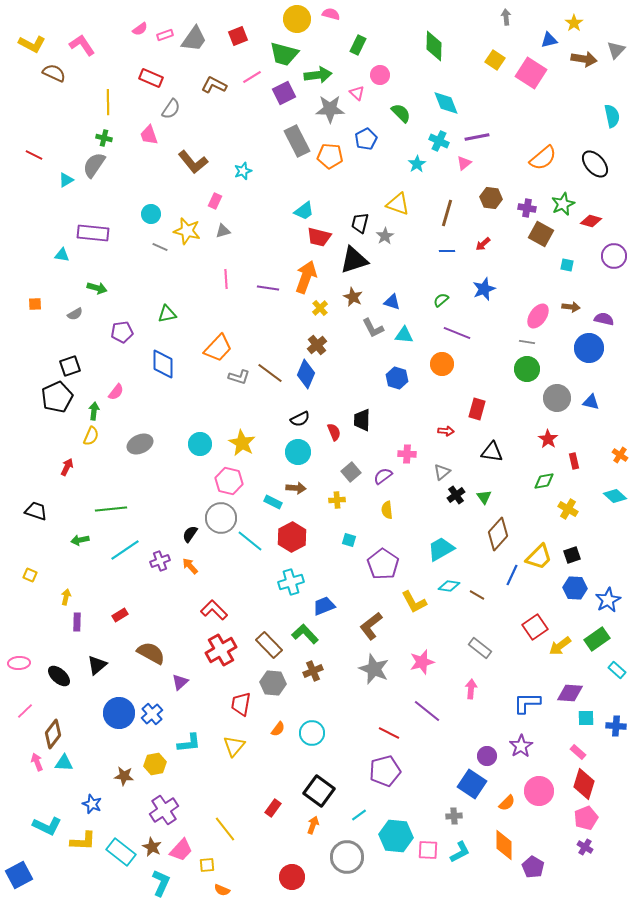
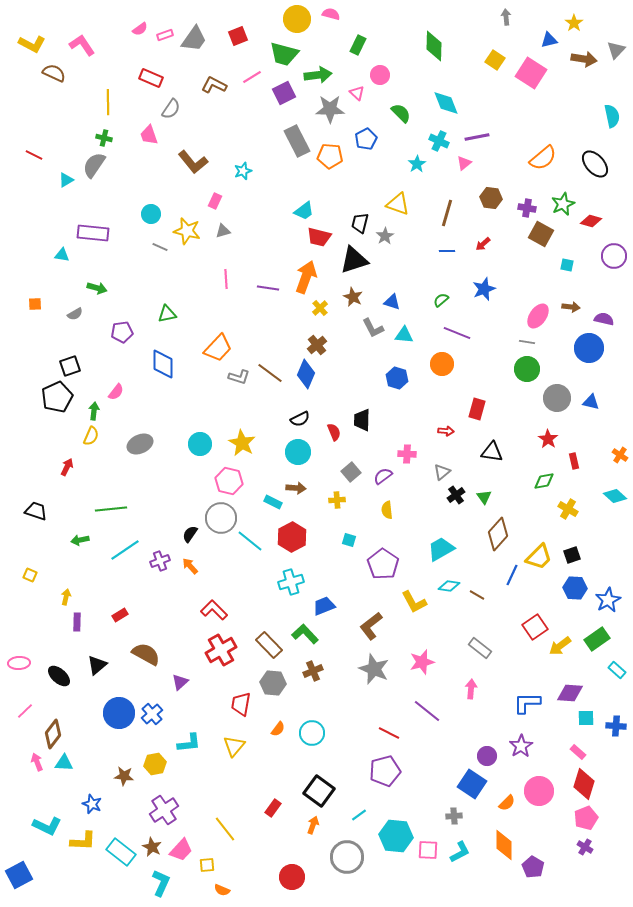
brown semicircle at (151, 653): moved 5 px left, 1 px down
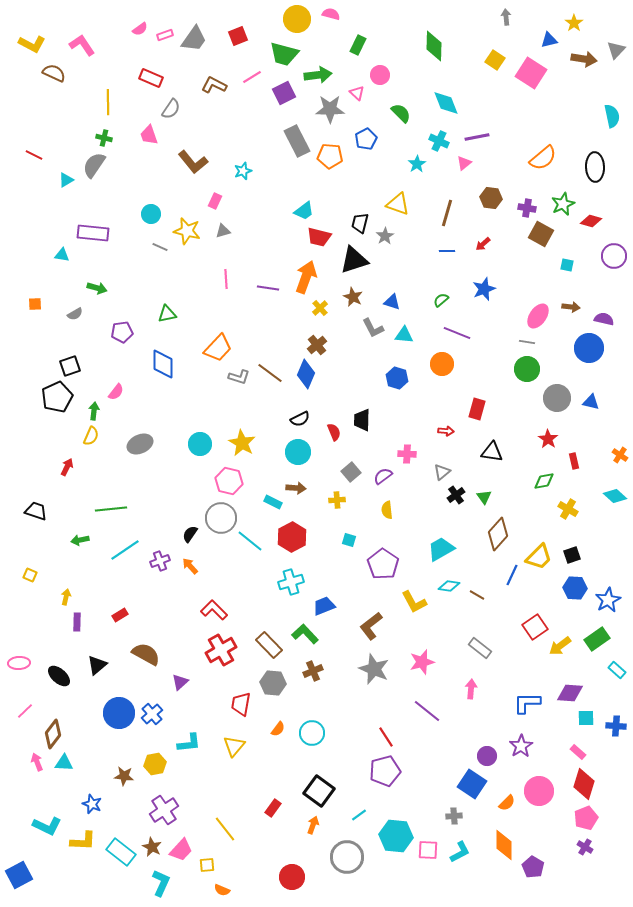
black ellipse at (595, 164): moved 3 px down; rotated 40 degrees clockwise
red line at (389, 733): moved 3 px left, 4 px down; rotated 30 degrees clockwise
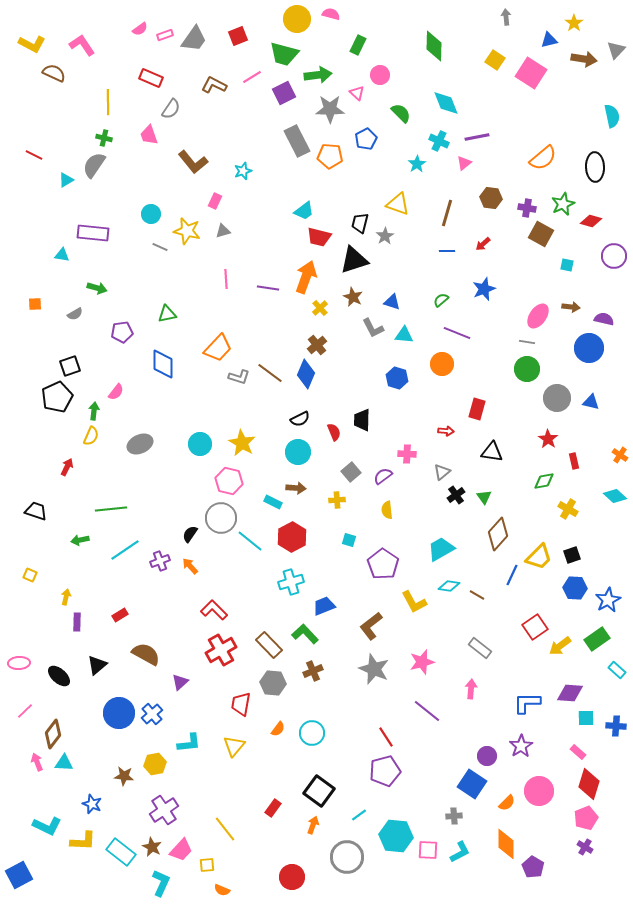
red diamond at (584, 784): moved 5 px right
orange diamond at (504, 845): moved 2 px right, 1 px up
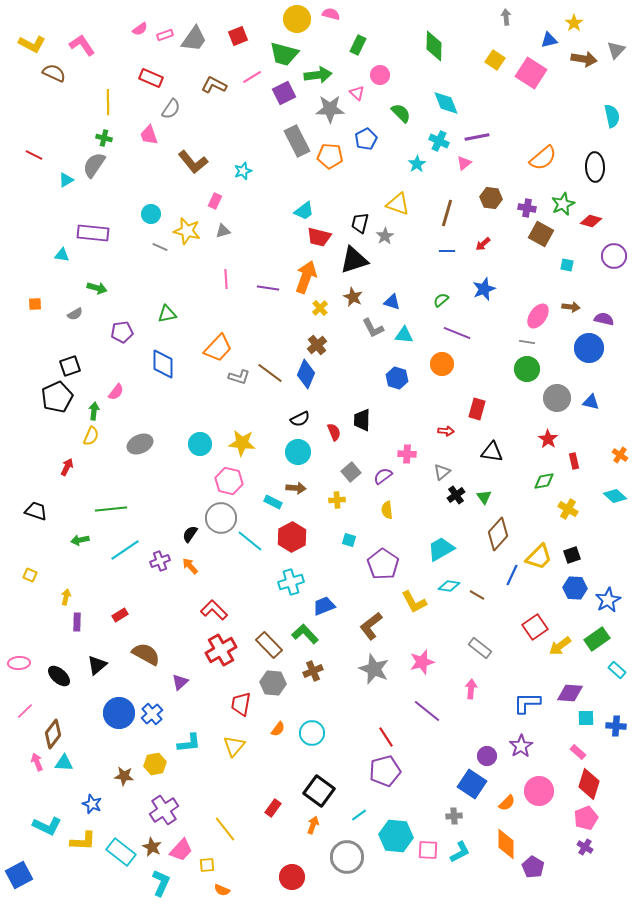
yellow star at (242, 443): rotated 24 degrees counterclockwise
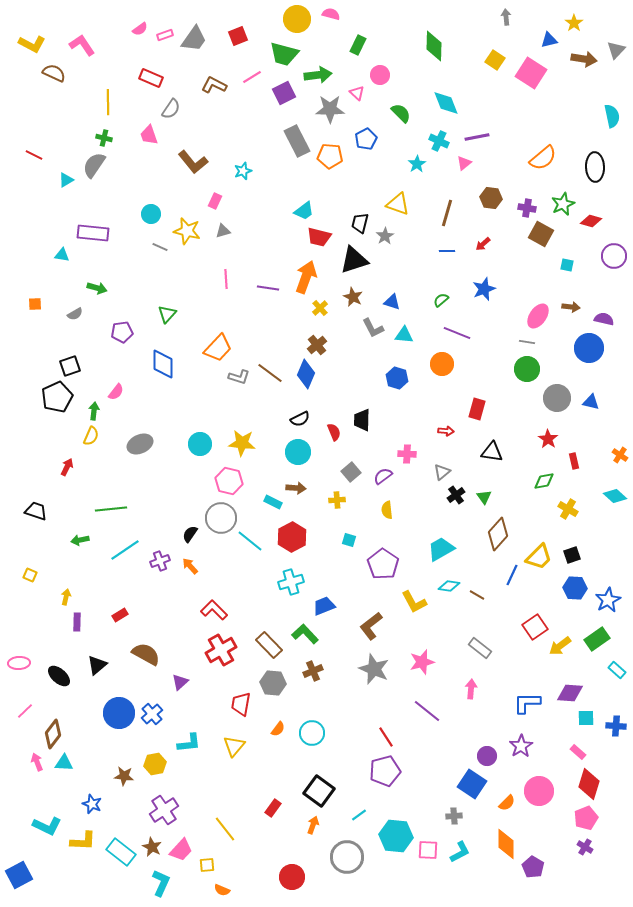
green triangle at (167, 314): rotated 36 degrees counterclockwise
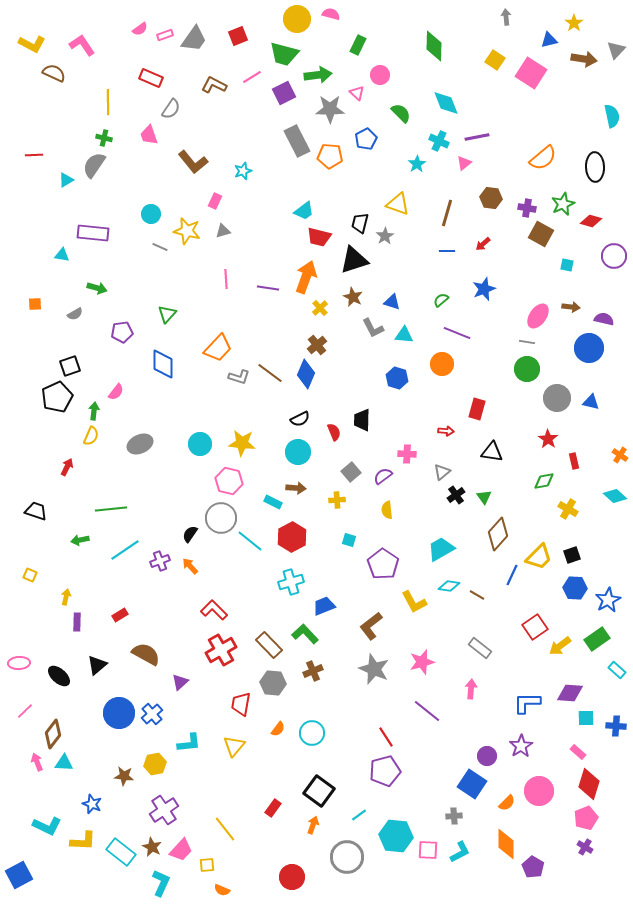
red line at (34, 155): rotated 30 degrees counterclockwise
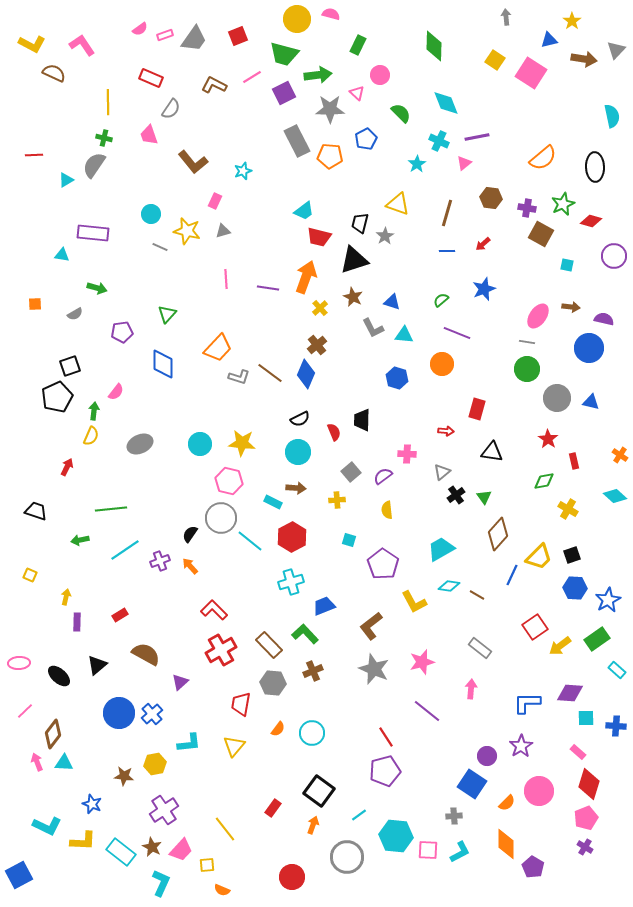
yellow star at (574, 23): moved 2 px left, 2 px up
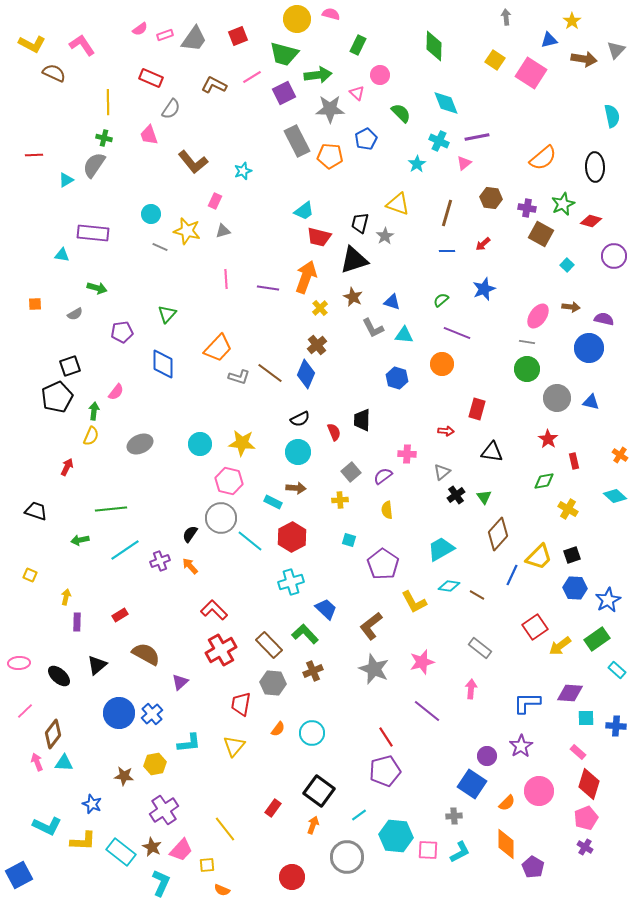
cyan square at (567, 265): rotated 32 degrees clockwise
yellow cross at (337, 500): moved 3 px right
blue trapezoid at (324, 606): moved 2 px right, 3 px down; rotated 65 degrees clockwise
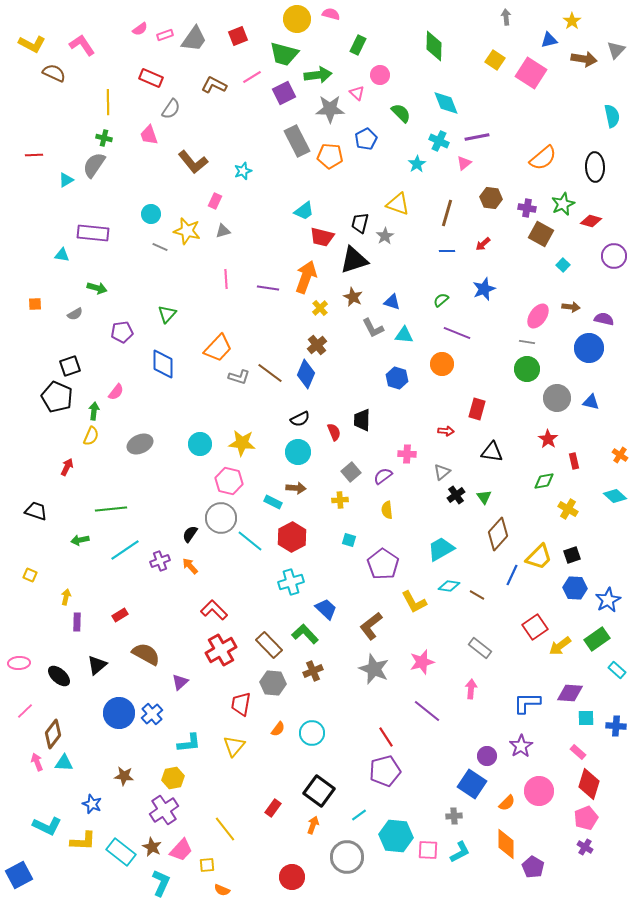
red trapezoid at (319, 237): moved 3 px right
cyan square at (567, 265): moved 4 px left
black pentagon at (57, 397): rotated 24 degrees counterclockwise
yellow hexagon at (155, 764): moved 18 px right, 14 px down
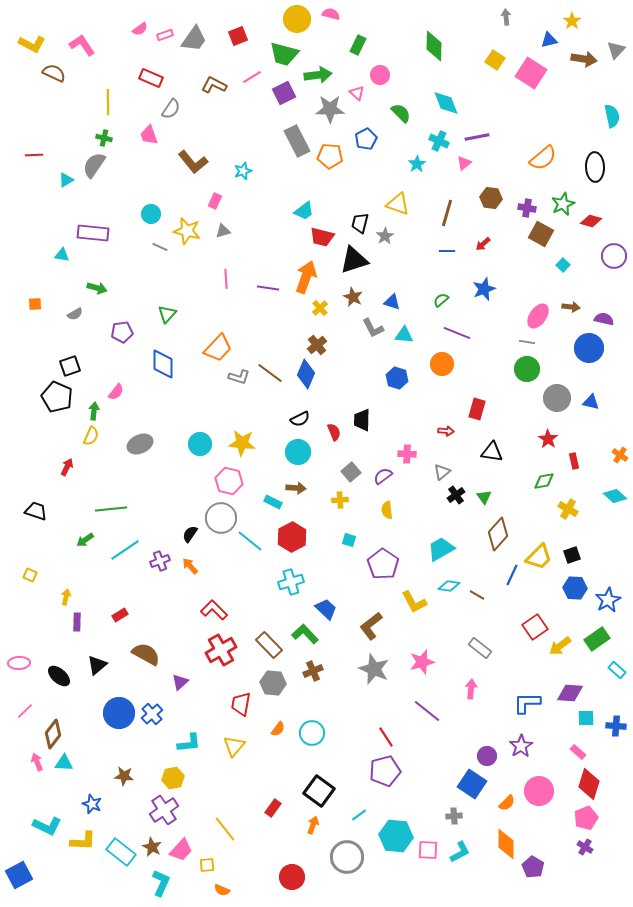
green arrow at (80, 540): moved 5 px right; rotated 24 degrees counterclockwise
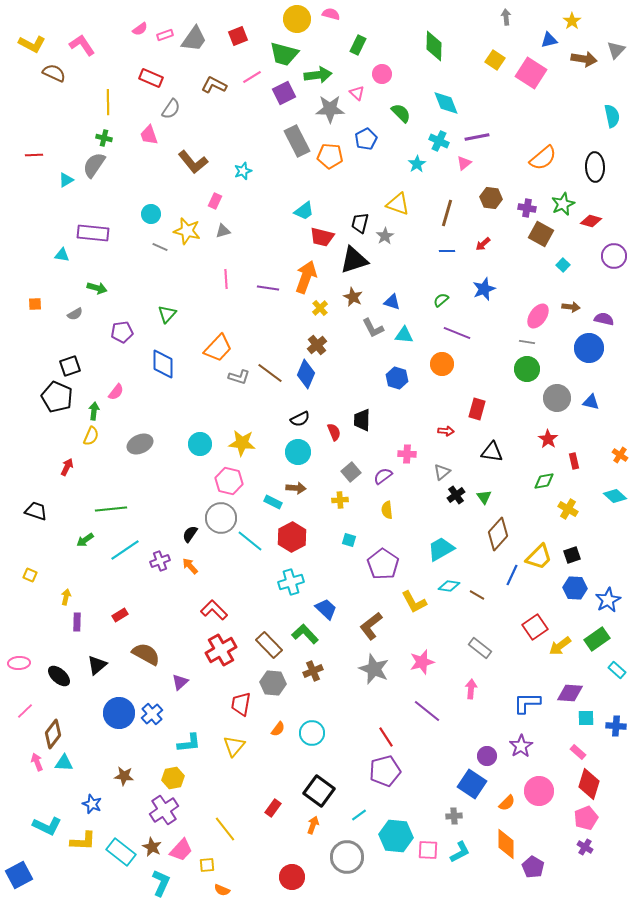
pink circle at (380, 75): moved 2 px right, 1 px up
